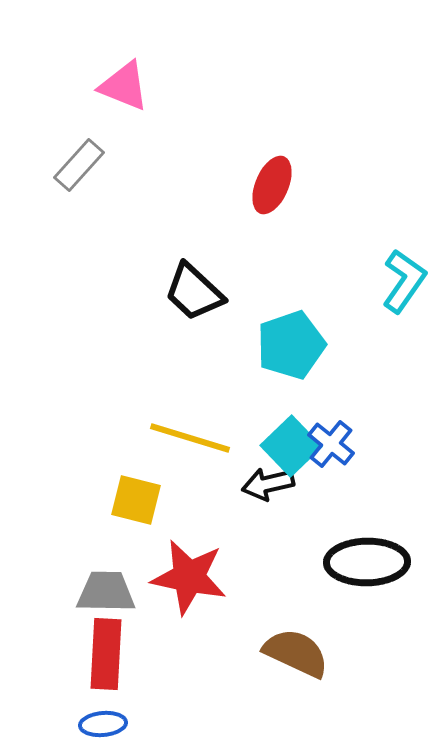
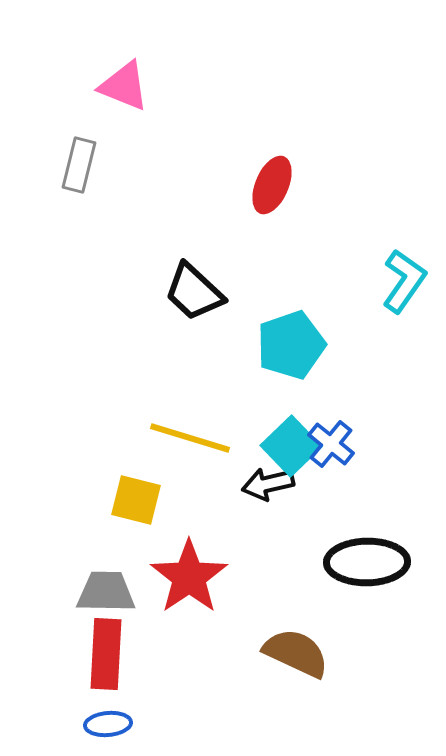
gray rectangle: rotated 28 degrees counterclockwise
red star: rotated 26 degrees clockwise
blue ellipse: moved 5 px right
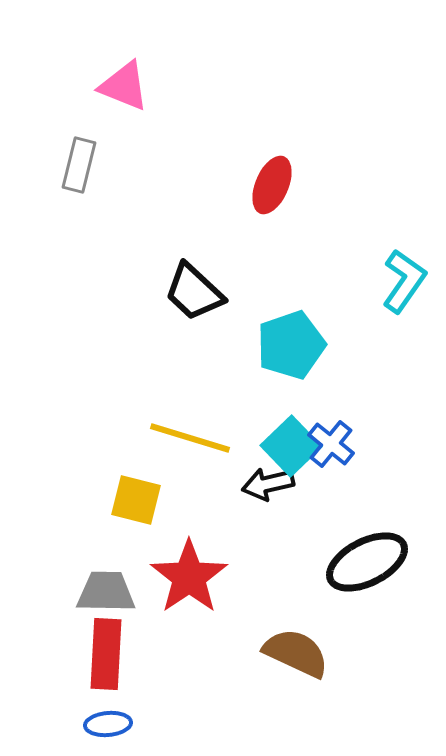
black ellipse: rotated 26 degrees counterclockwise
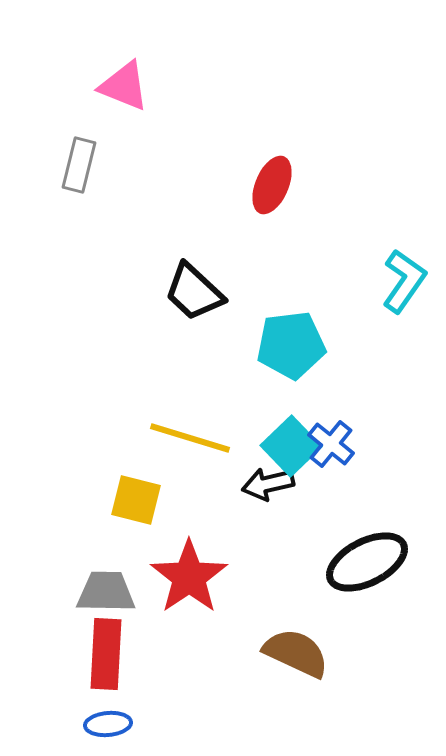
cyan pentagon: rotated 12 degrees clockwise
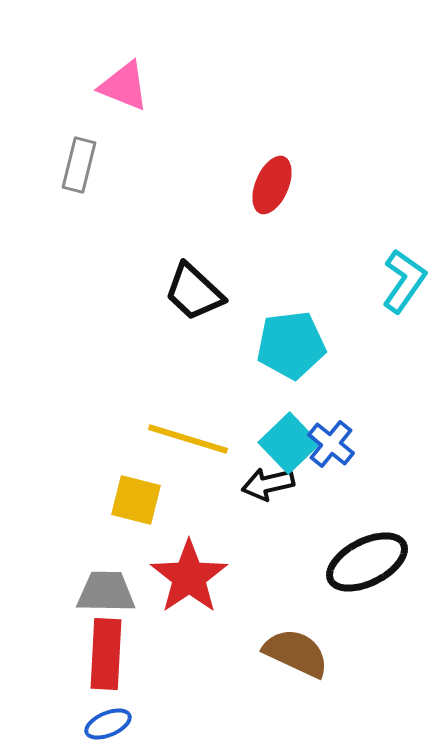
yellow line: moved 2 px left, 1 px down
cyan square: moved 2 px left, 3 px up
blue ellipse: rotated 18 degrees counterclockwise
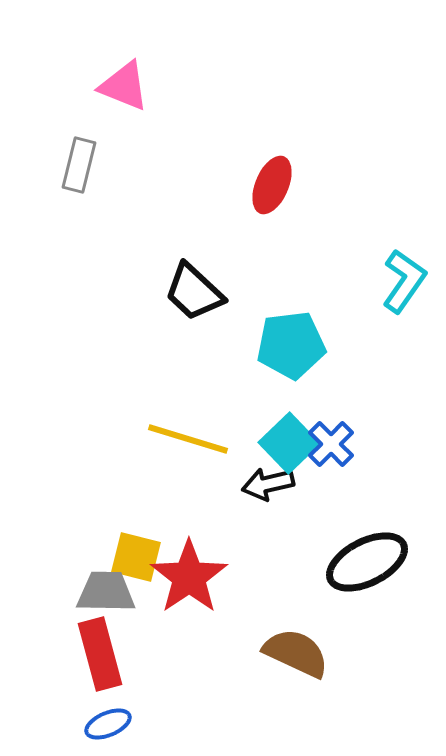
blue cross: rotated 6 degrees clockwise
yellow square: moved 57 px down
red rectangle: moved 6 px left; rotated 18 degrees counterclockwise
